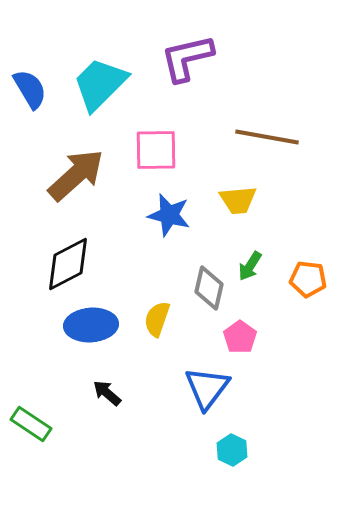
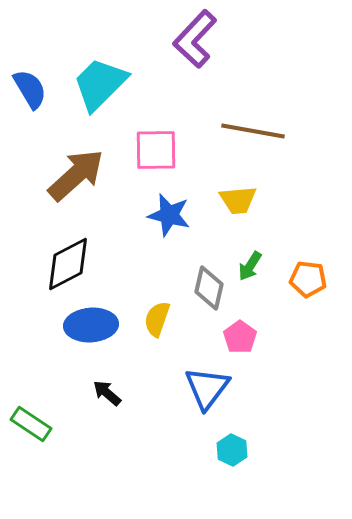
purple L-shape: moved 8 px right, 19 px up; rotated 34 degrees counterclockwise
brown line: moved 14 px left, 6 px up
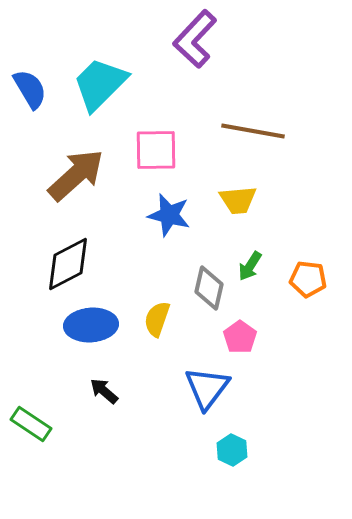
black arrow: moved 3 px left, 2 px up
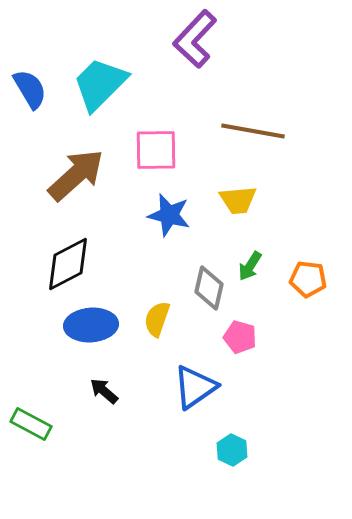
pink pentagon: rotated 20 degrees counterclockwise
blue triangle: moved 12 px left, 1 px up; rotated 18 degrees clockwise
green rectangle: rotated 6 degrees counterclockwise
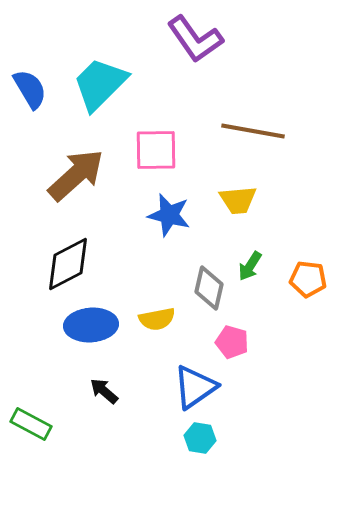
purple L-shape: rotated 78 degrees counterclockwise
yellow semicircle: rotated 120 degrees counterclockwise
pink pentagon: moved 8 px left, 5 px down
cyan hexagon: moved 32 px left, 12 px up; rotated 16 degrees counterclockwise
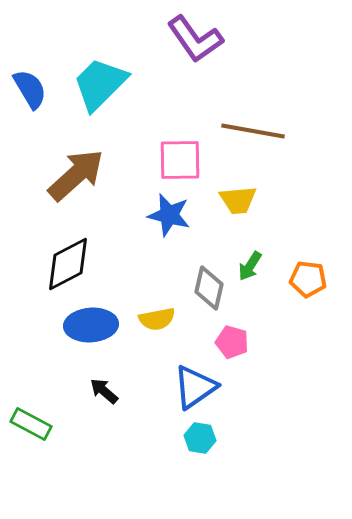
pink square: moved 24 px right, 10 px down
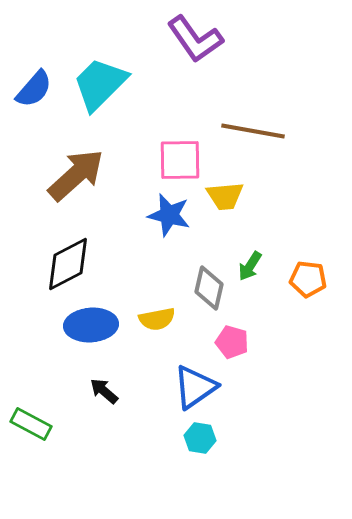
blue semicircle: moved 4 px right; rotated 72 degrees clockwise
yellow trapezoid: moved 13 px left, 4 px up
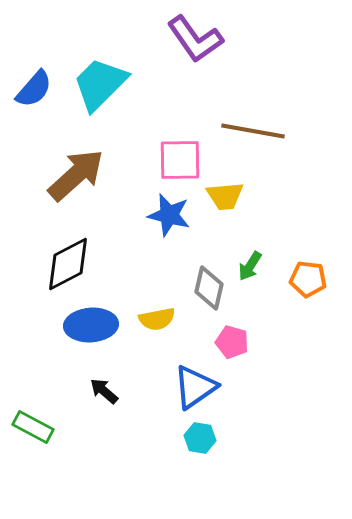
green rectangle: moved 2 px right, 3 px down
